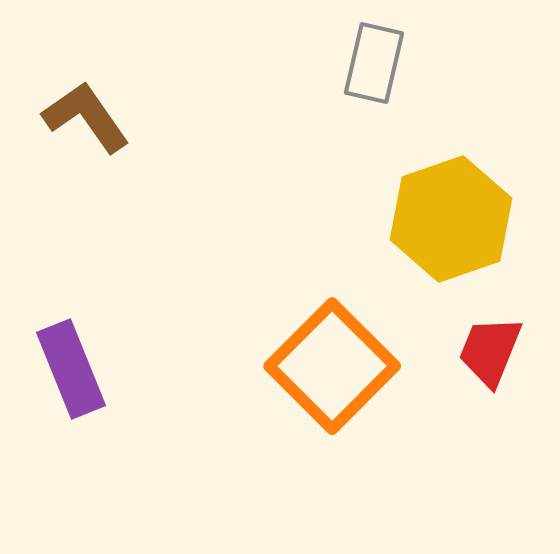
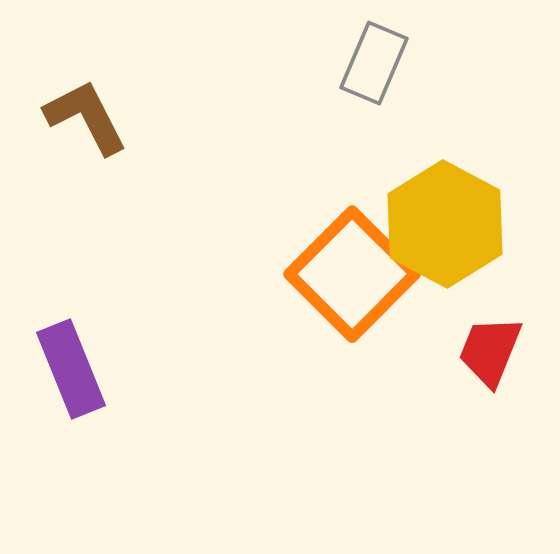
gray rectangle: rotated 10 degrees clockwise
brown L-shape: rotated 8 degrees clockwise
yellow hexagon: moved 6 px left, 5 px down; rotated 13 degrees counterclockwise
orange square: moved 20 px right, 92 px up
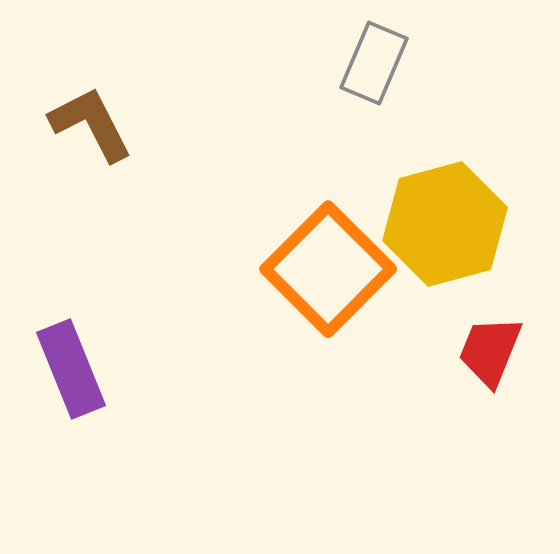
brown L-shape: moved 5 px right, 7 px down
yellow hexagon: rotated 17 degrees clockwise
orange square: moved 24 px left, 5 px up
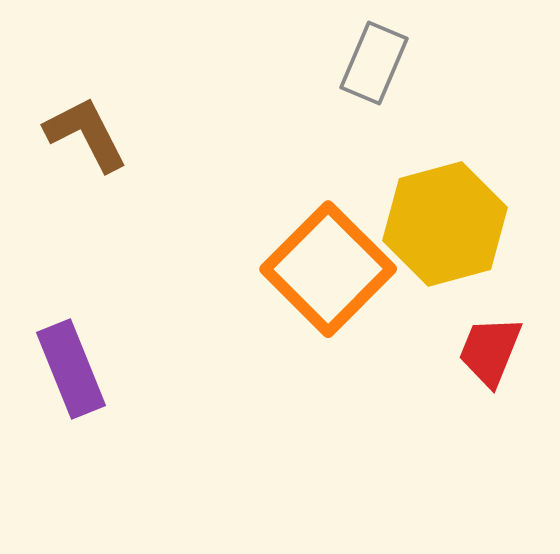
brown L-shape: moved 5 px left, 10 px down
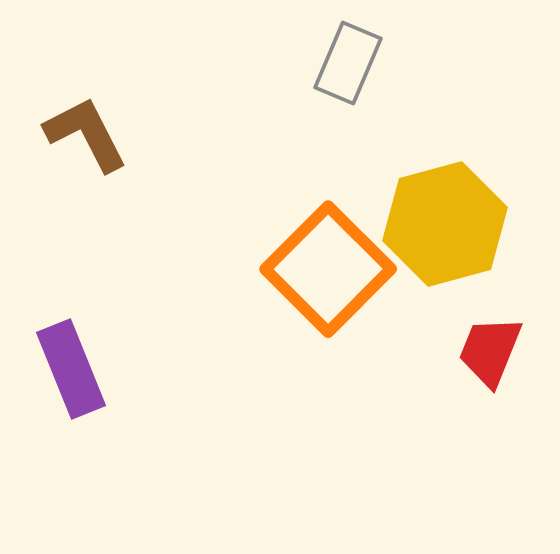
gray rectangle: moved 26 px left
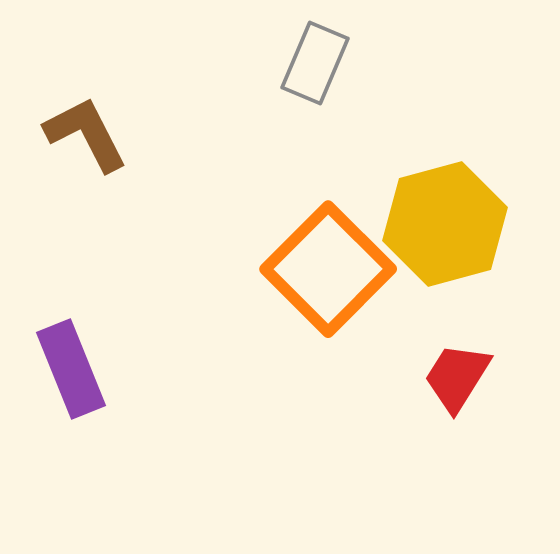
gray rectangle: moved 33 px left
red trapezoid: moved 33 px left, 26 px down; rotated 10 degrees clockwise
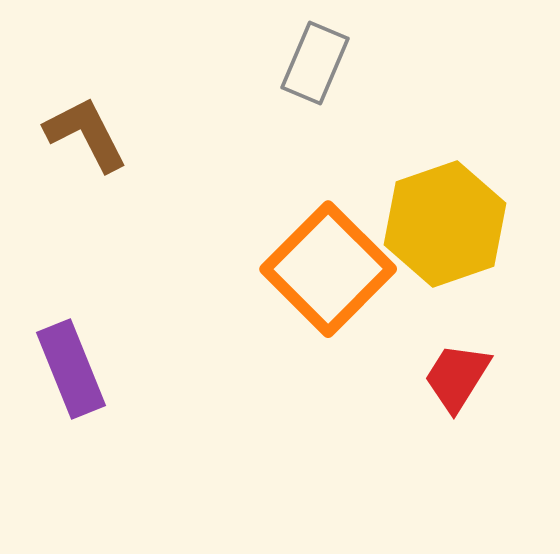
yellow hexagon: rotated 4 degrees counterclockwise
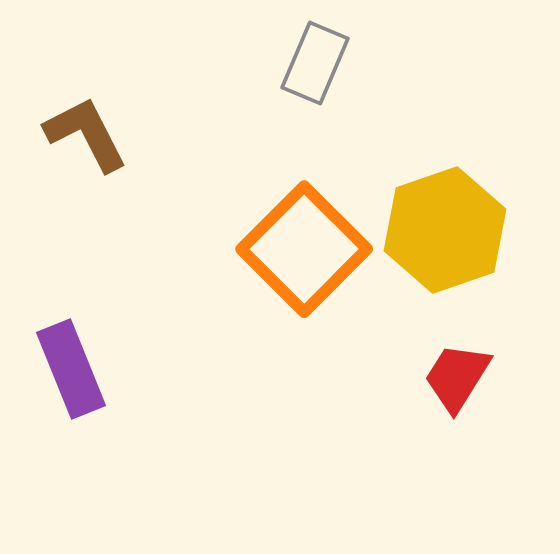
yellow hexagon: moved 6 px down
orange square: moved 24 px left, 20 px up
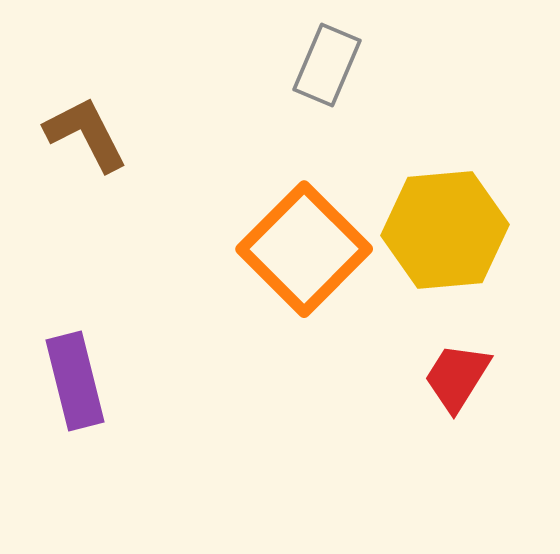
gray rectangle: moved 12 px right, 2 px down
yellow hexagon: rotated 14 degrees clockwise
purple rectangle: moved 4 px right, 12 px down; rotated 8 degrees clockwise
